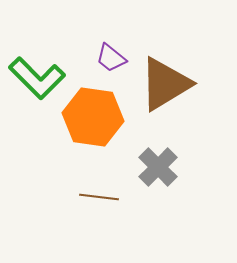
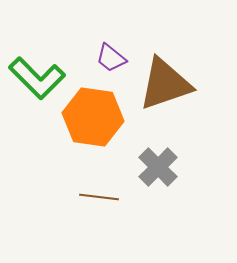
brown triangle: rotated 12 degrees clockwise
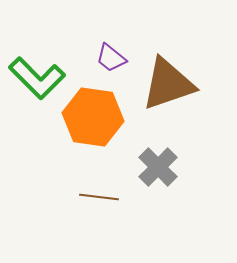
brown triangle: moved 3 px right
